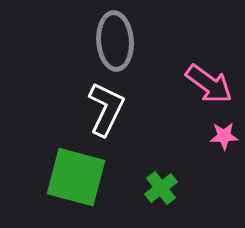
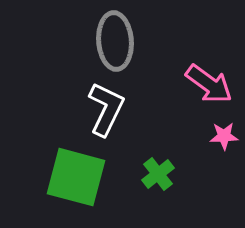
green cross: moved 3 px left, 14 px up
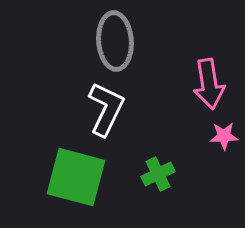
pink arrow: rotated 45 degrees clockwise
green cross: rotated 12 degrees clockwise
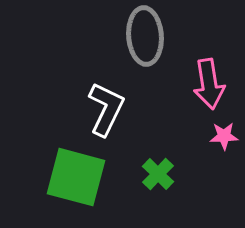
gray ellipse: moved 30 px right, 5 px up
green cross: rotated 20 degrees counterclockwise
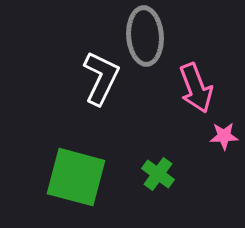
pink arrow: moved 13 px left, 4 px down; rotated 12 degrees counterclockwise
white L-shape: moved 5 px left, 31 px up
green cross: rotated 8 degrees counterclockwise
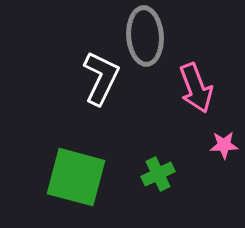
pink star: moved 9 px down
green cross: rotated 28 degrees clockwise
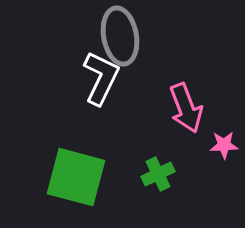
gray ellipse: moved 25 px left; rotated 6 degrees counterclockwise
pink arrow: moved 10 px left, 20 px down
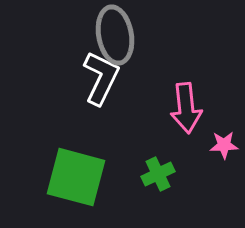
gray ellipse: moved 5 px left, 1 px up
pink arrow: rotated 15 degrees clockwise
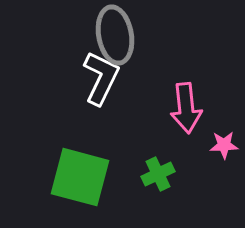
green square: moved 4 px right
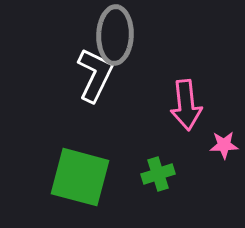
gray ellipse: rotated 12 degrees clockwise
white L-shape: moved 6 px left, 3 px up
pink arrow: moved 3 px up
green cross: rotated 8 degrees clockwise
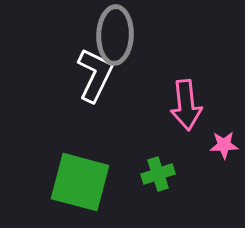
green square: moved 5 px down
